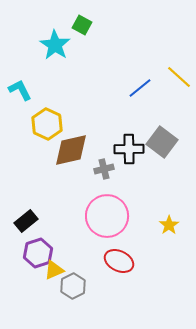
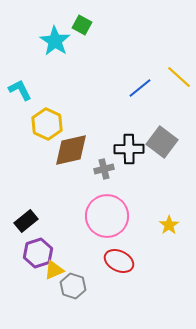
cyan star: moved 4 px up
gray hexagon: rotated 15 degrees counterclockwise
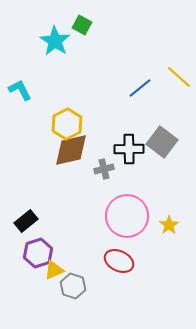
yellow hexagon: moved 20 px right; rotated 8 degrees clockwise
pink circle: moved 20 px right
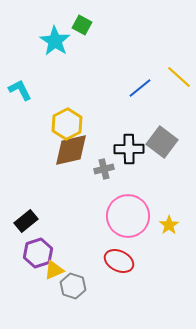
pink circle: moved 1 px right
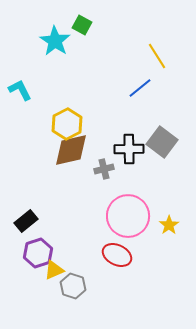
yellow line: moved 22 px left, 21 px up; rotated 16 degrees clockwise
red ellipse: moved 2 px left, 6 px up
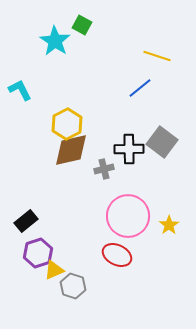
yellow line: rotated 40 degrees counterclockwise
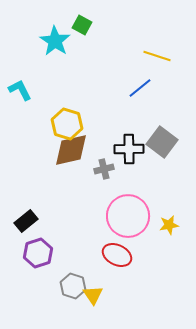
yellow hexagon: rotated 16 degrees counterclockwise
yellow star: rotated 24 degrees clockwise
yellow triangle: moved 39 px right, 25 px down; rotated 40 degrees counterclockwise
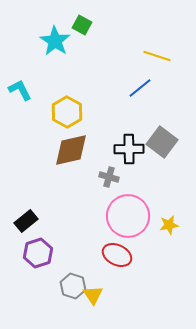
yellow hexagon: moved 12 px up; rotated 12 degrees clockwise
gray cross: moved 5 px right, 8 px down; rotated 30 degrees clockwise
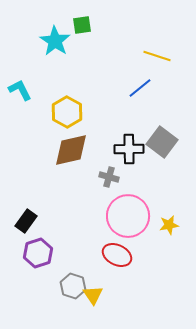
green square: rotated 36 degrees counterclockwise
black rectangle: rotated 15 degrees counterclockwise
